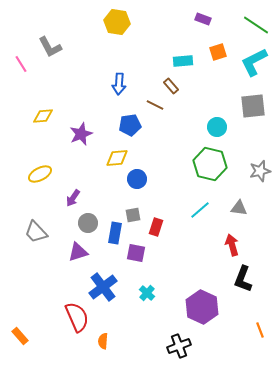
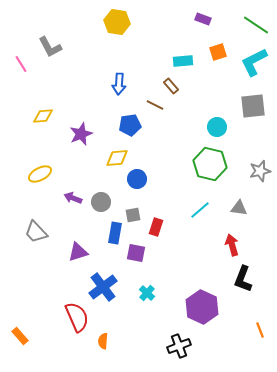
purple arrow at (73, 198): rotated 78 degrees clockwise
gray circle at (88, 223): moved 13 px right, 21 px up
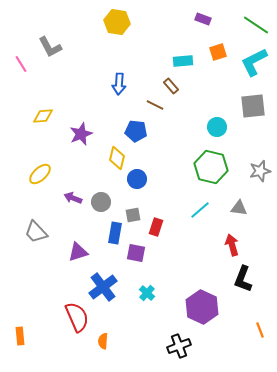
blue pentagon at (130, 125): moved 6 px right, 6 px down; rotated 15 degrees clockwise
yellow diamond at (117, 158): rotated 70 degrees counterclockwise
green hexagon at (210, 164): moved 1 px right, 3 px down
yellow ellipse at (40, 174): rotated 15 degrees counterclockwise
orange rectangle at (20, 336): rotated 36 degrees clockwise
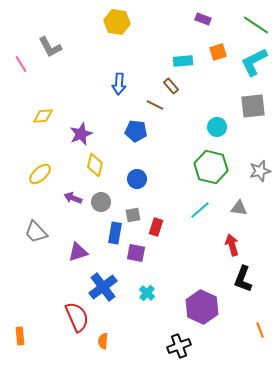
yellow diamond at (117, 158): moved 22 px left, 7 px down
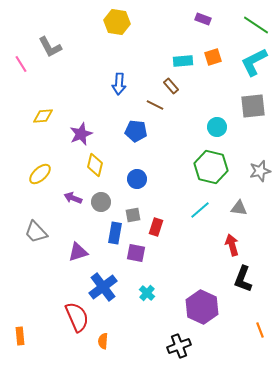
orange square at (218, 52): moved 5 px left, 5 px down
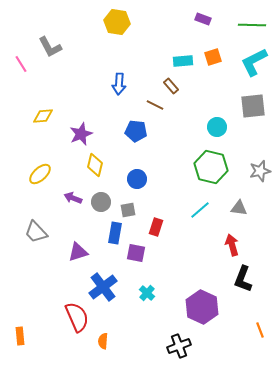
green line at (256, 25): moved 4 px left; rotated 32 degrees counterclockwise
gray square at (133, 215): moved 5 px left, 5 px up
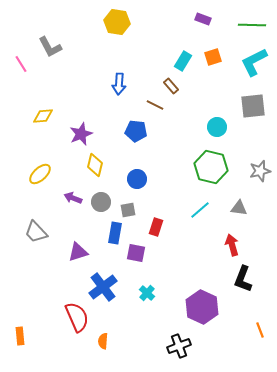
cyan rectangle at (183, 61): rotated 54 degrees counterclockwise
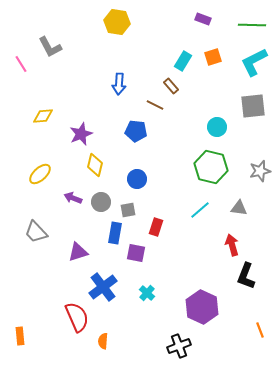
black L-shape at (243, 279): moved 3 px right, 3 px up
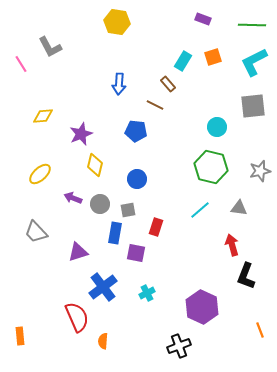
brown rectangle at (171, 86): moved 3 px left, 2 px up
gray circle at (101, 202): moved 1 px left, 2 px down
cyan cross at (147, 293): rotated 21 degrees clockwise
